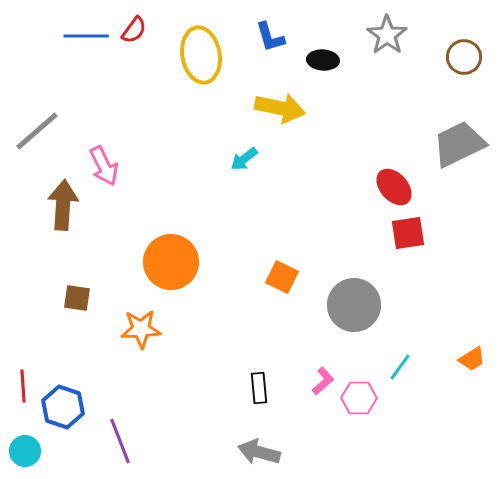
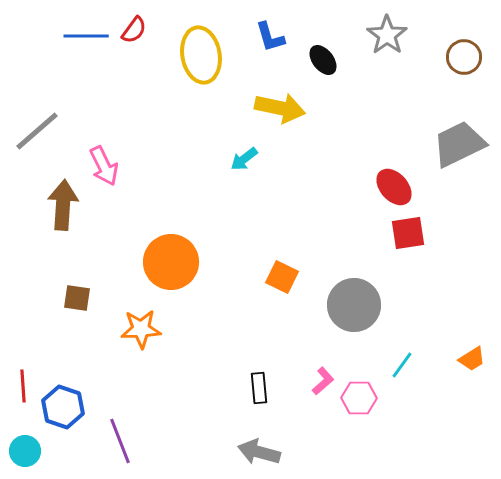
black ellipse: rotated 48 degrees clockwise
cyan line: moved 2 px right, 2 px up
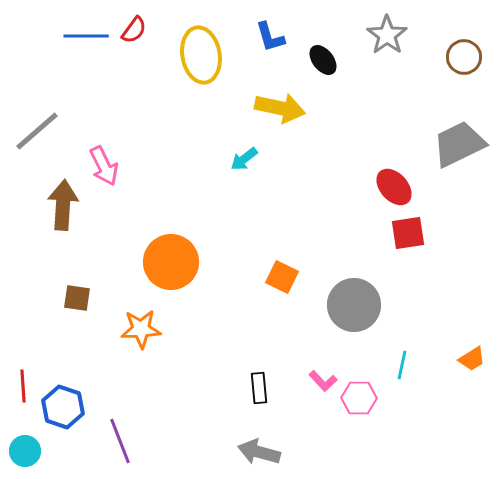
cyan line: rotated 24 degrees counterclockwise
pink L-shape: rotated 88 degrees clockwise
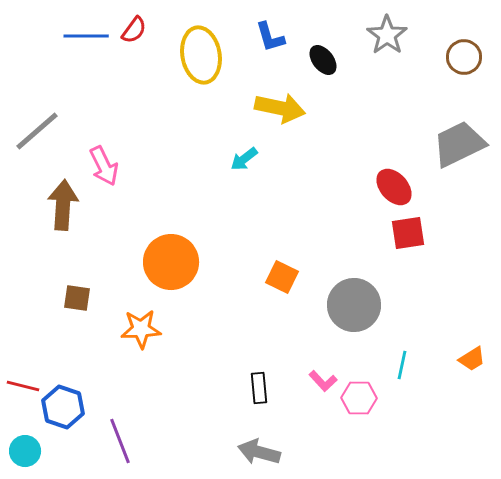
red line: rotated 72 degrees counterclockwise
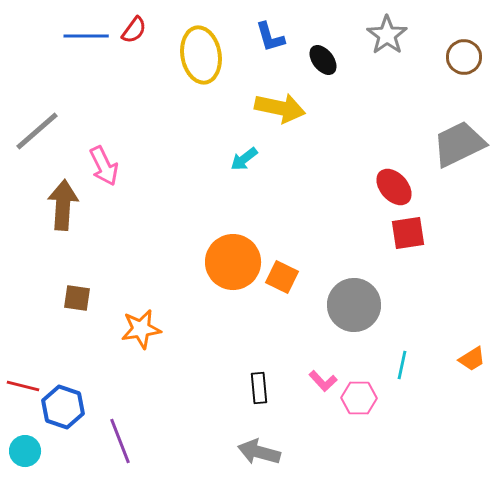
orange circle: moved 62 px right
orange star: rotated 6 degrees counterclockwise
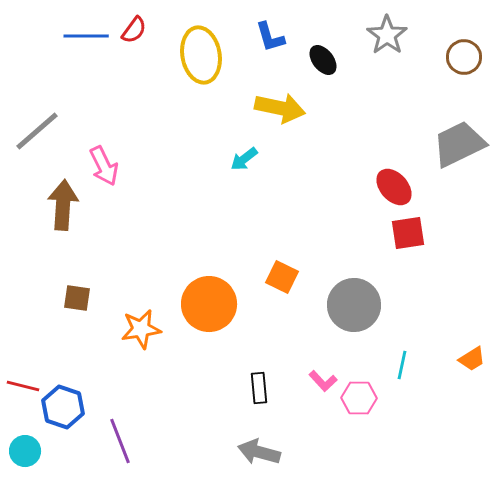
orange circle: moved 24 px left, 42 px down
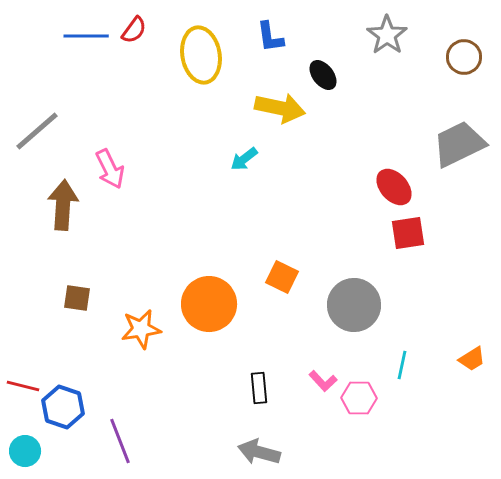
blue L-shape: rotated 8 degrees clockwise
black ellipse: moved 15 px down
pink arrow: moved 6 px right, 3 px down
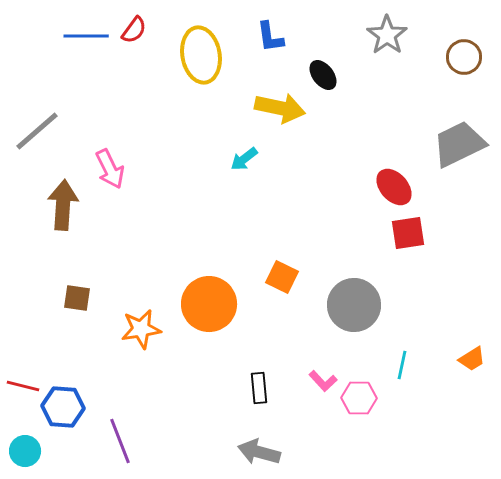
blue hexagon: rotated 15 degrees counterclockwise
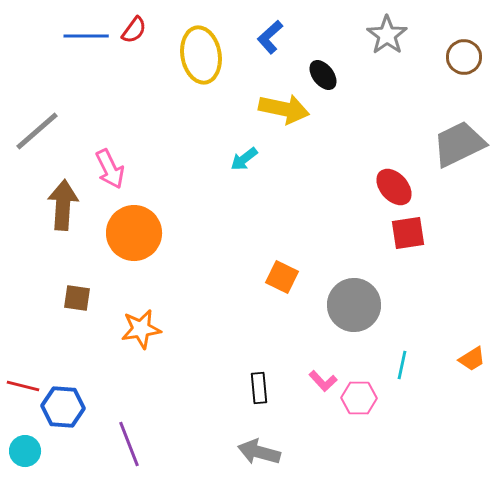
blue L-shape: rotated 56 degrees clockwise
yellow arrow: moved 4 px right, 1 px down
orange circle: moved 75 px left, 71 px up
purple line: moved 9 px right, 3 px down
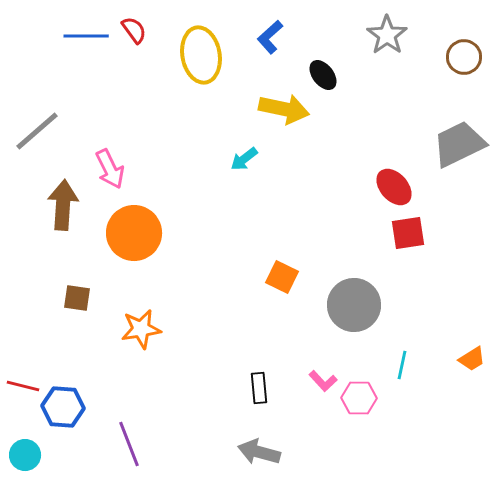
red semicircle: rotated 72 degrees counterclockwise
cyan circle: moved 4 px down
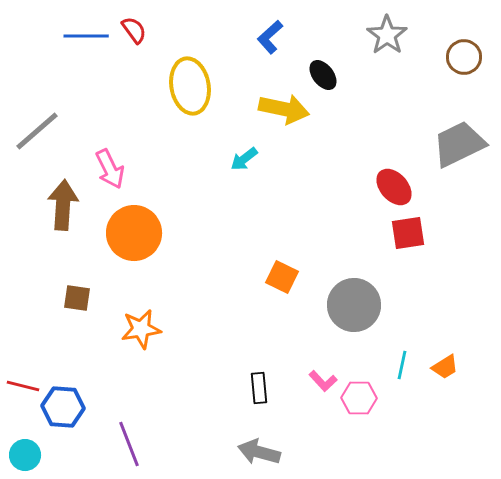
yellow ellipse: moved 11 px left, 31 px down
orange trapezoid: moved 27 px left, 8 px down
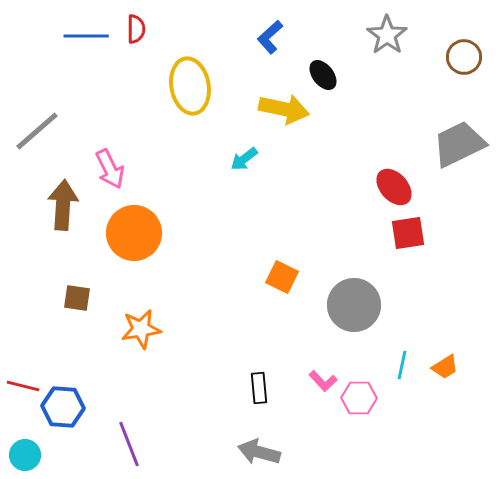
red semicircle: moved 2 px right, 1 px up; rotated 36 degrees clockwise
